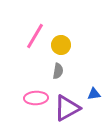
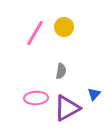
pink line: moved 3 px up
yellow circle: moved 3 px right, 18 px up
gray semicircle: moved 3 px right
blue triangle: rotated 40 degrees counterclockwise
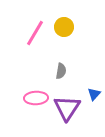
purple triangle: rotated 28 degrees counterclockwise
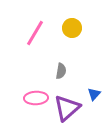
yellow circle: moved 8 px right, 1 px down
purple triangle: rotated 16 degrees clockwise
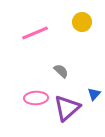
yellow circle: moved 10 px right, 6 px up
pink line: rotated 36 degrees clockwise
gray semicircle: rotated 56 degrees counterclockwise
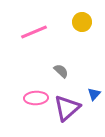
pink line: moved 1 px left, 1 px up
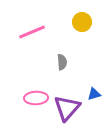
pink line: moved 2 px left
gray semicircle: moved 1 px right, 9 px up; rotated 42 degrees clockwise
blue triangle: rotated 32 degrees clockwise
purple triangle: rotated 8 degrees counterclockwise
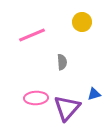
pink line: moved 3 px down
